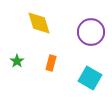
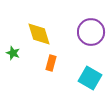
yellow diamond: moved 11 px down
green star: moved 4 px left, 8 px up; rotated 16 degrees counterclockwise
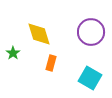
green star: rotated 16 degrees clockwise
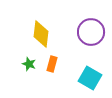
yellow diamond: moved 2 px right; rotated 24 degrees clockwise
green star: moved 16 px right, 11 px down; rotated 16 degrees counterclockwise
orange rectangle: moved 1 px right, 1 px down
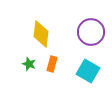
cyan square: moved 2 px left, 7 px up
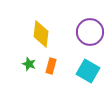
purple circle: moved 1 px left
orange rectangle: moved 1 px left, 2 px down
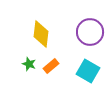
orange rectangle: rotated 35 degrees clockwise
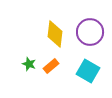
yellow diamond: moved 14 px right
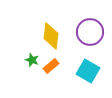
yellow diamond: moved 4 px left, 2 px down
green star: moved 3 px right, 4 px up
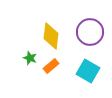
green star: moved 2 px left, 2 px up
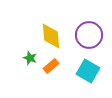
purple circle: moved 1 px left, 3 px down
yellow diamond: rotated 12 degrees counterclockwise
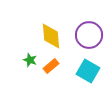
green star: moved 2 px down
